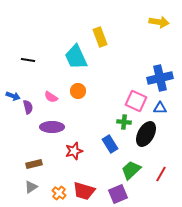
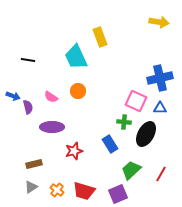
orange cross: moved 2 px left, 3 px up
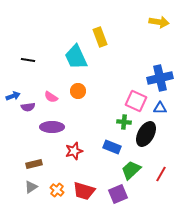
blue arrow: rotated 40 degrees counterclockwise
purple semicircle: rotated 96 degrees clockwise
blue rectangle: moved 2 px right, 3 px down; rotated 36 degrees counterclockwise
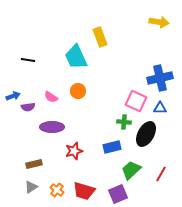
blue rectangle: rotated 36 degrees counterclockwise
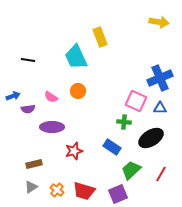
blue cross: rotated 10 degrees counterclockwise
purple semicircle: moved 2 px down
black ellipse: moved 5 px right, 4 px down; rotated 30 degrees clockwise
blue rectangle: rotated 48 degrees clockwise
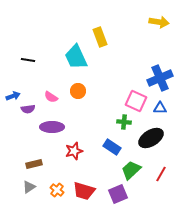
gray triangle: moved 2 px left
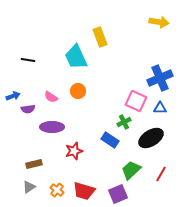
green cross: rotated 32 degrees counterclockwise
blue rectangle: moved 2 px left, 7 px up
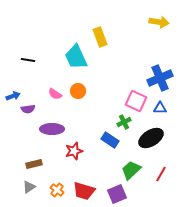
pink semicircle: moved 4 px right, 3 px up
purple ellipse: moved 2 px down
purple square: moved 1 px left
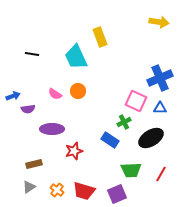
black line: moved 4 px right, 6 px up
green trapezoid: rotated 140 degrees counterclockwise
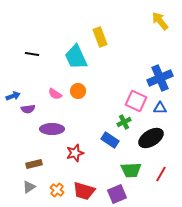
yellow arrow: moved 1 px right, 1 px up; rotated 138 degrees counterclockwise
red star: moved 1 px right, 2 px down
